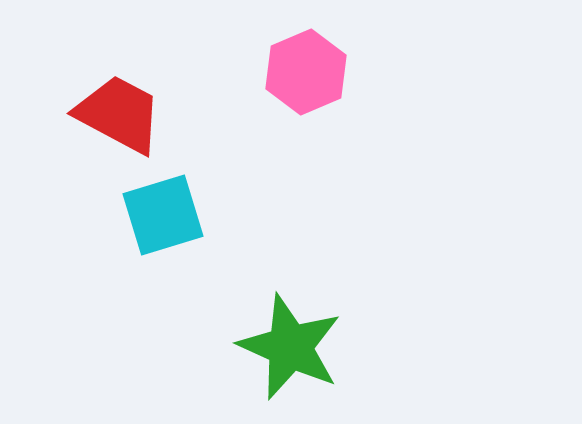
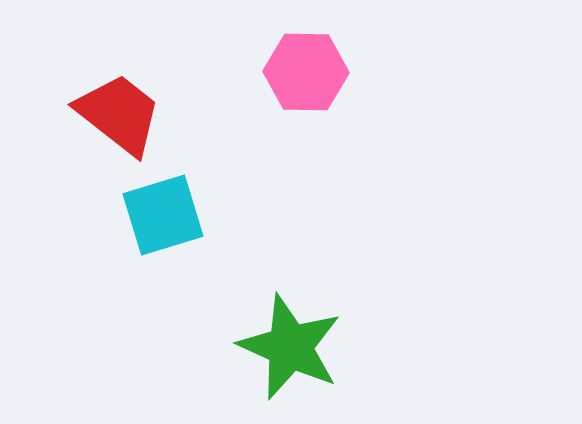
pink hexagon: rotated 24 degrees clockwise
red trapezoid: rotated 10 degrees clockwise
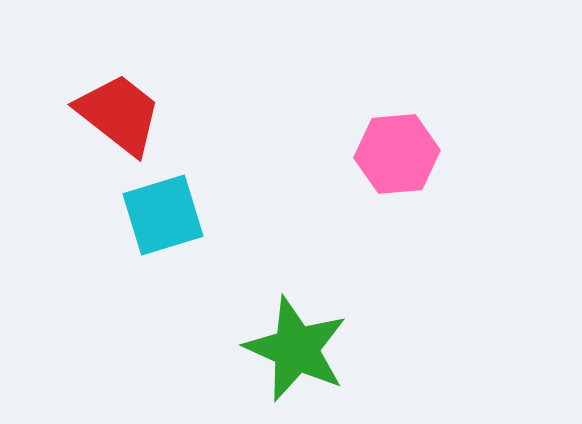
pink hexagon: moved 91 px right, 82 px down; rotated 6 degrees counterclockwise
green star: moved 6 px right, 2 px down
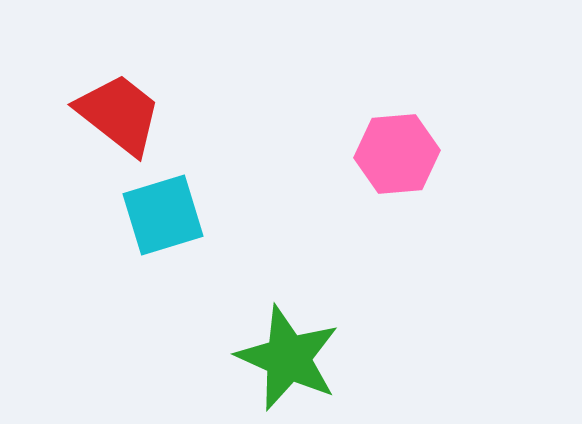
green star: moved 8 px left, 9 px down
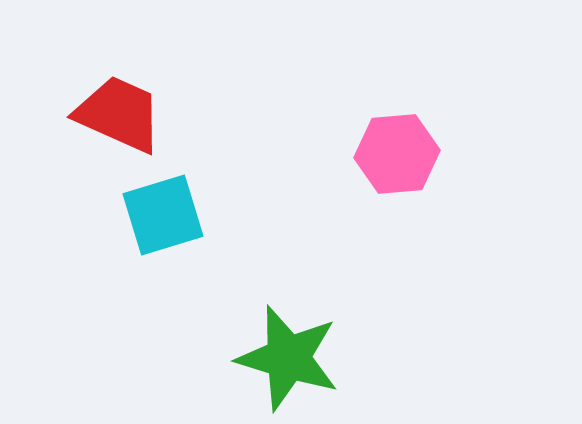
red trapezoid: rotated 14 degrees counterclockwise
green star: rotated 7 degrees counterclockwise
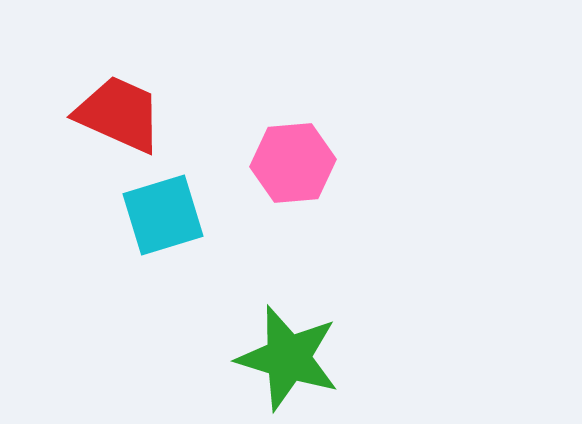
pink hexagon: moved 104 px left, 9 px down
